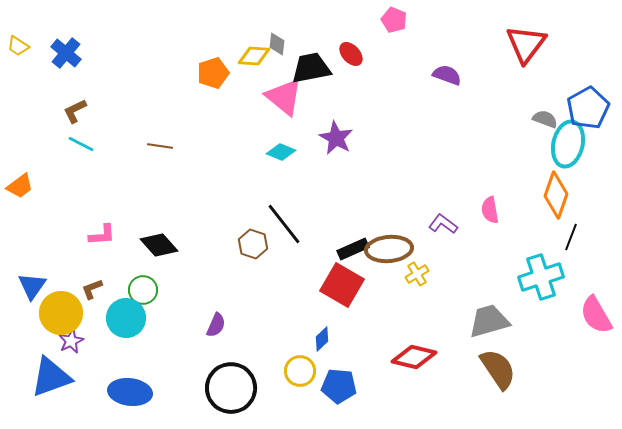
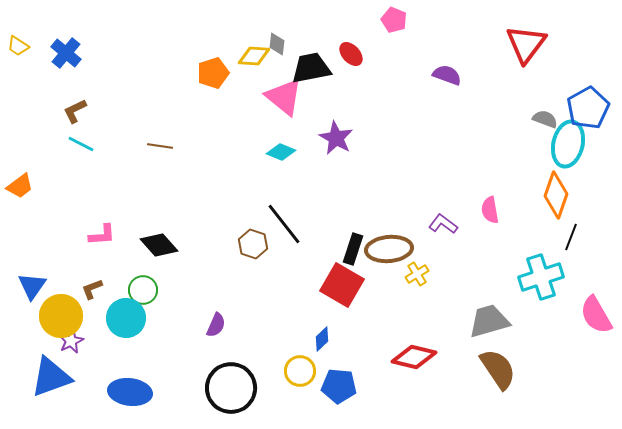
black rectangle at (353, 249): rotated 48 degrees counterclockwise
yellow circle at (61, 313): moved 3 px down
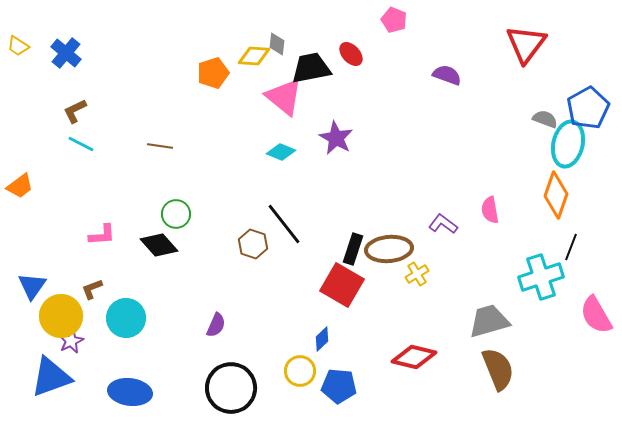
black line at (571, 237): moved 10 px down
green circle at (143, 290): moved 33 px right, 76 px up
brown semicircle at (498, 369): rotated 12 degrees clockwise
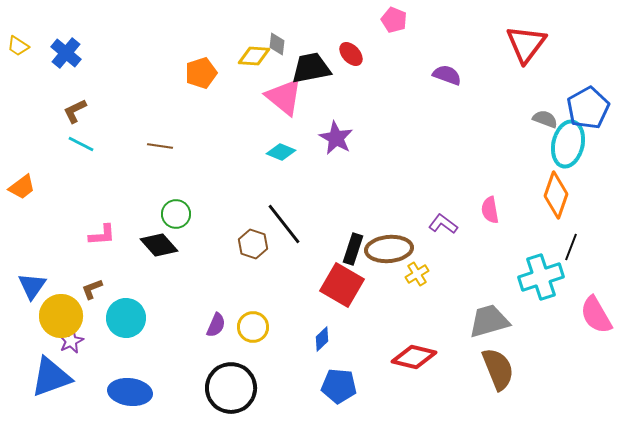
orange pentagon at (213, 73): moved 12 px left
orange trapezoid at (20, 186): moved 2 px right, 1 px down
yellow circle at (300, 371): moved 47 px left, 44 px up
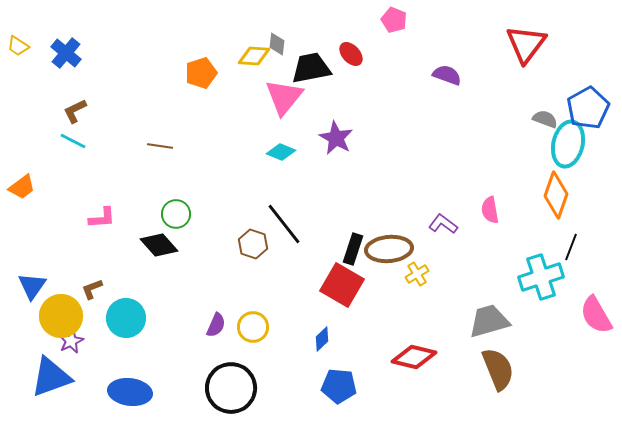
pink triangle at (284, 97): rotated 30 degrees clockwise
cyan line at (81, 144): moved 8 px left, 3 px up
pink L-shape at (102, 235): moved 17 px up
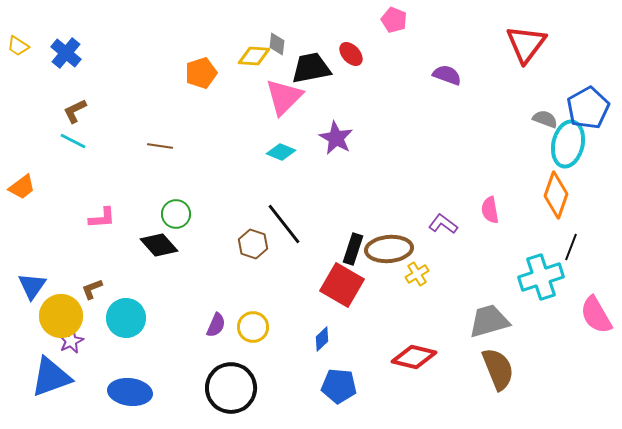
pink triangle at (284, 97): rotated 6 degrees clockwise
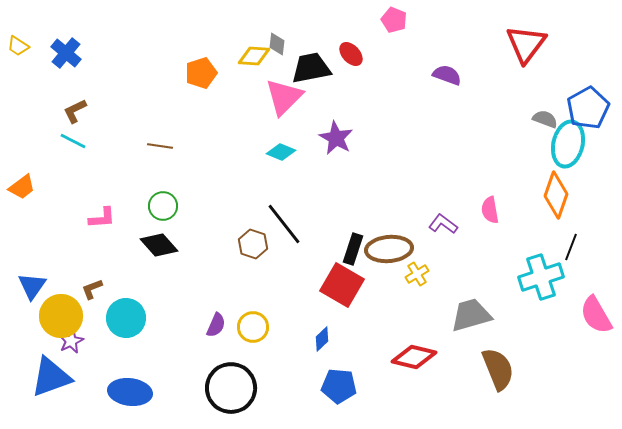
green circle at (176, 214): moved 13 px left, 8 px up
gray trapezoid at (489, 321): moved 18 px left, 6 px up
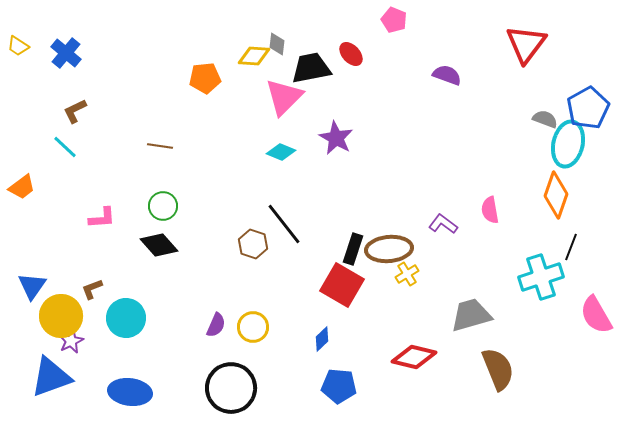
orange pentagon at (201, 73): moved 4 px right, 5 px down; rotated 12 degrees clockwise
cyan line at (73, 141): moved 8 px left, 6 px down; rotated 16 degrees clockwise
yellow cross at (417, 274): moved 10 px left
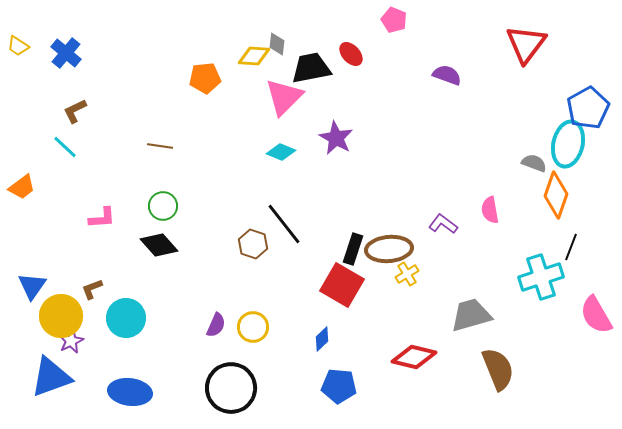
gray semicircle at (545, 119): moved 11 px left, 44 px down
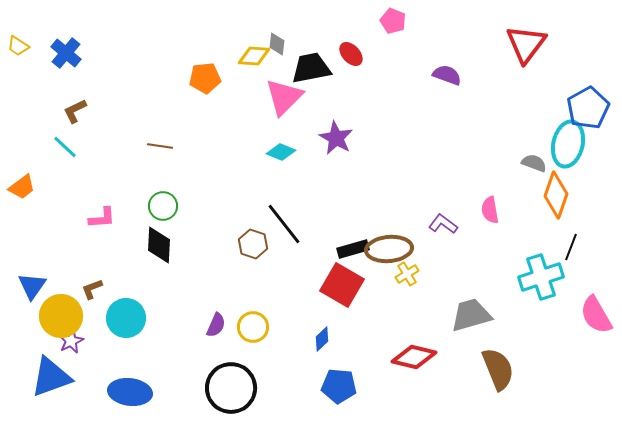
pink pentagon at (394, 20): moved 1 px left, 1 px down
black diamond at (159, 245): rotated 45 degrees clockwise
black rectangle at (353, 249): rotated 56 degrees clockwise
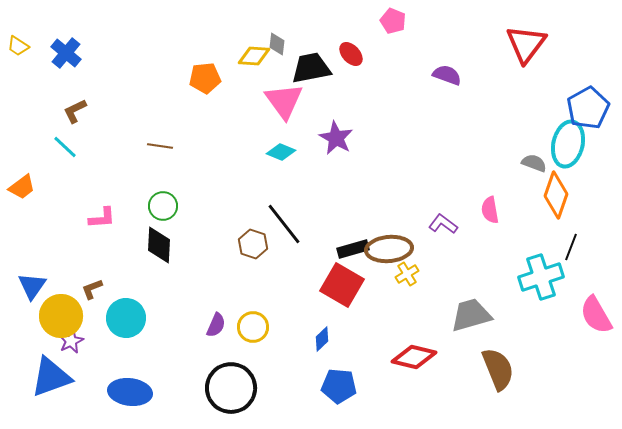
pink triangle at (284, 97): moved 4 px down; rotated 21 degrees counterclockwise
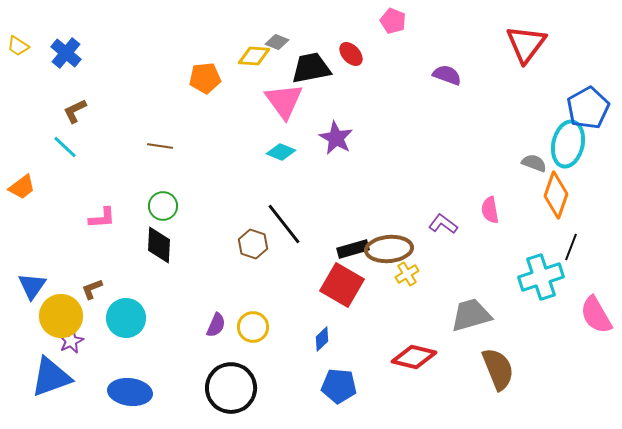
gray diamond at (277, 44): moved 2 px up; rotated 75 degrees counterclockwise
